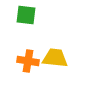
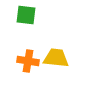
yellow trapezoid: moved 1 px right
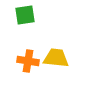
green square: moved 1 px left; rotated 15 degrees counterclockwise
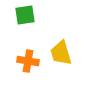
yellow trapezoid: moved 5 px right, 5 px up; rotated 112 degrees counterclockwise
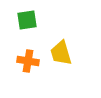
green square: moved 2 px right, 5 px down
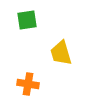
orange cross: moved 23 px down
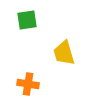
yellow trapezoid: moved 3 px right
